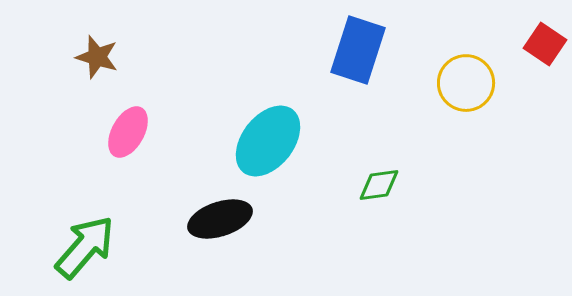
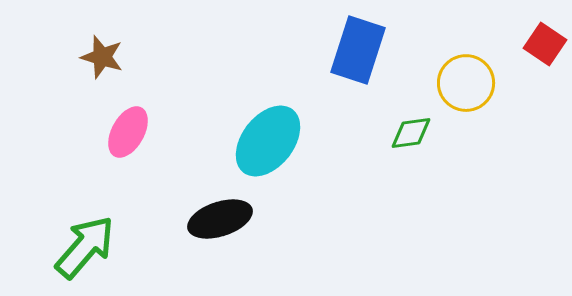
brown star: moved 5 px right
green diamond: moved 32 px right, 52 px up
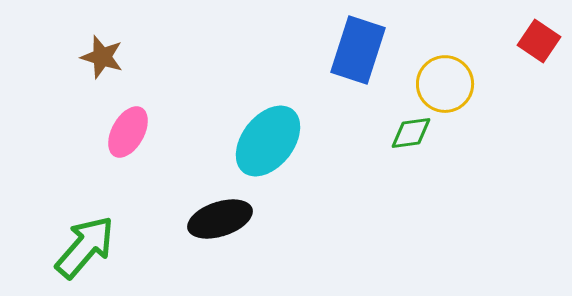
red square: moved 6 px left, 3 px up
yellow circle: moved 21 px left, 1 px down
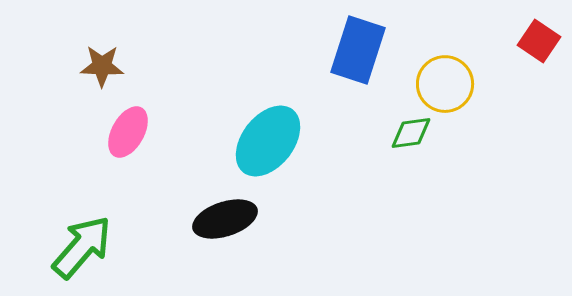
brown star: moved 9 px down; rotated 15 degrees counterclockwise
black ellipse: moved 5 px right
green arrow: moved 3 px left
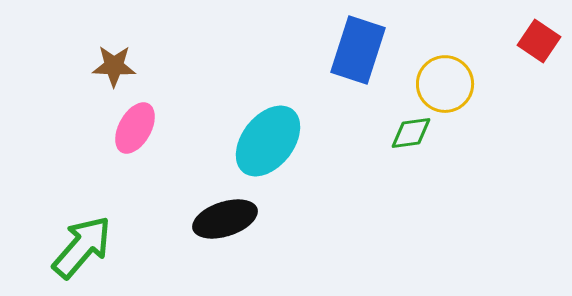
brown star: moved 12 px right
pink ellipse: moved 7 px right, 4 px up
